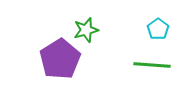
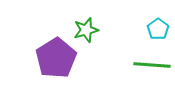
purple pentagon: moved 4 px left, 1 px up
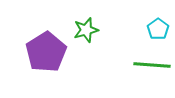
purple pentagon: moved 10 px left, 6 px up
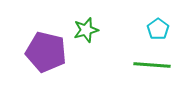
purple pentagon: rotated 27 degrees counterclockwise
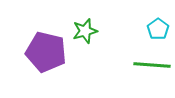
green star: moved 1 px left, 1 px down
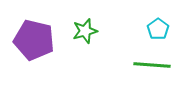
purple pentagon: moved 12 px left, 12 px up
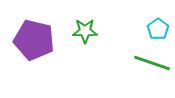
green star: rotated 15 degrees clockwise
green line: moved 2 px up; rotated 15 degrees clockwise
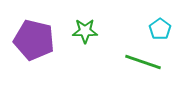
cyan pentagon: moved 2 px right
green line: moved 9 px left, 1 px up
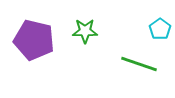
green line: moved 4 px left, 2 px down
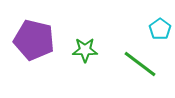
green star: moved 19 px down
green line: moved 1 px right; rotated 18 degrees clockwise
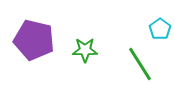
green line: rotated 21 degrees clockwise
